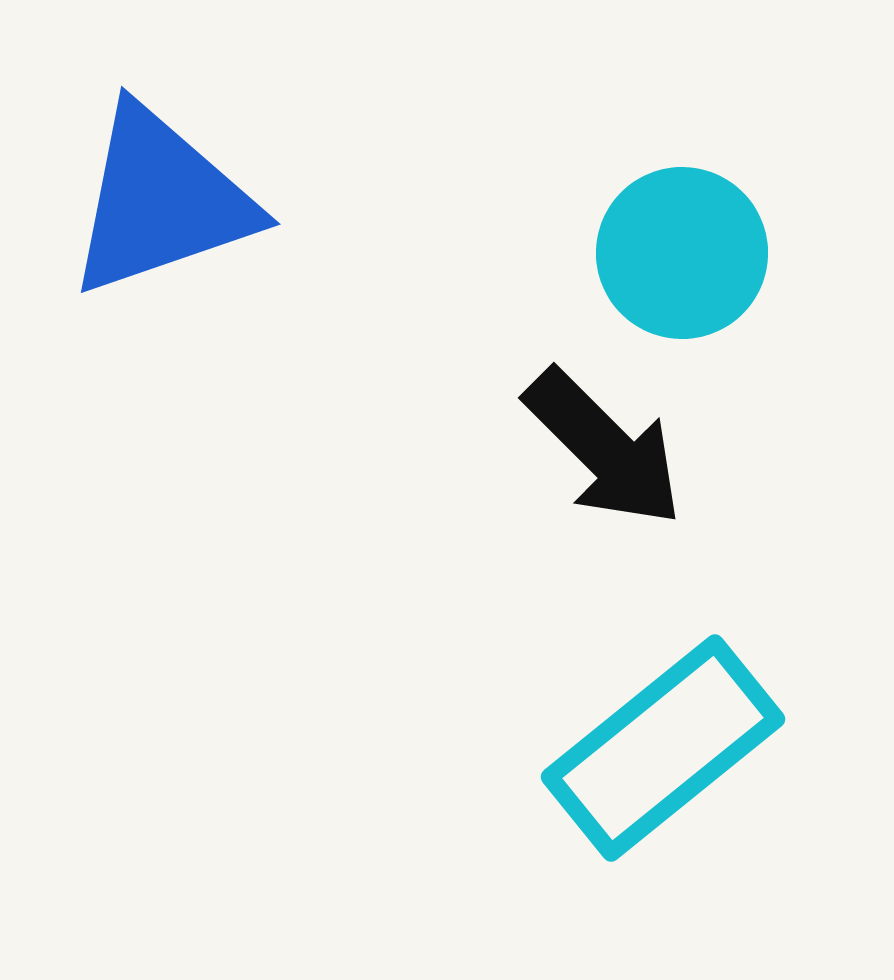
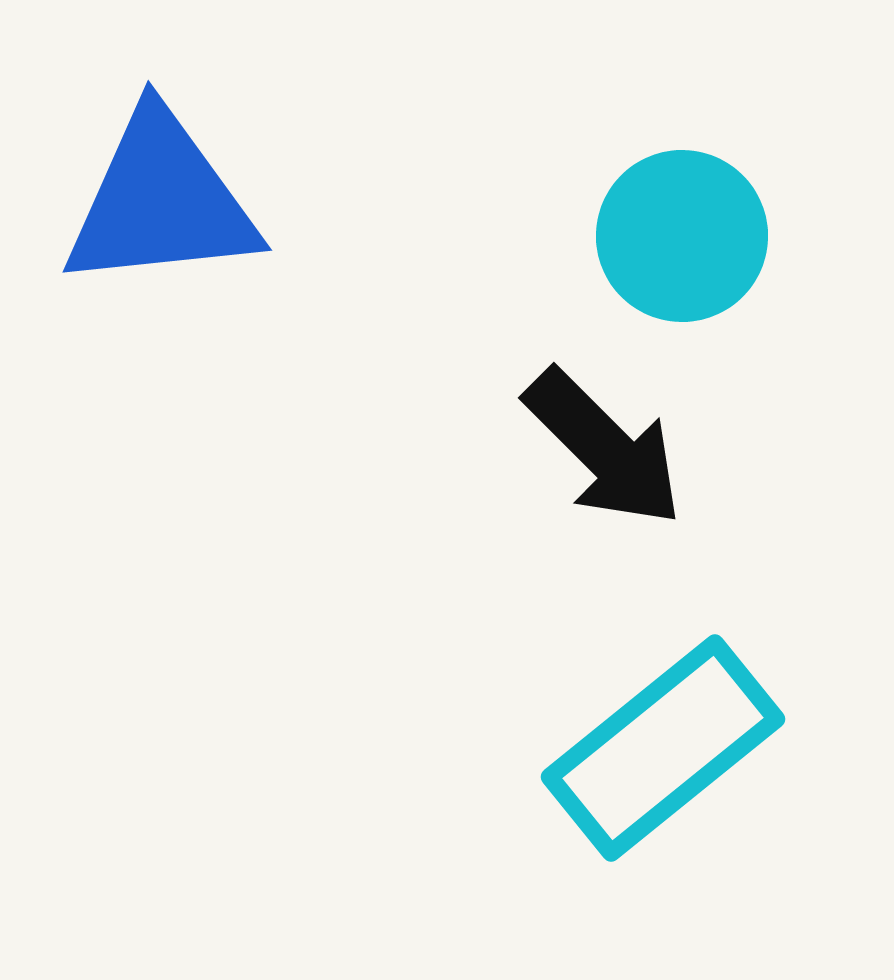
blue triangle: rotated 13 degrees clockwise
cyan circle: moved 17 px up
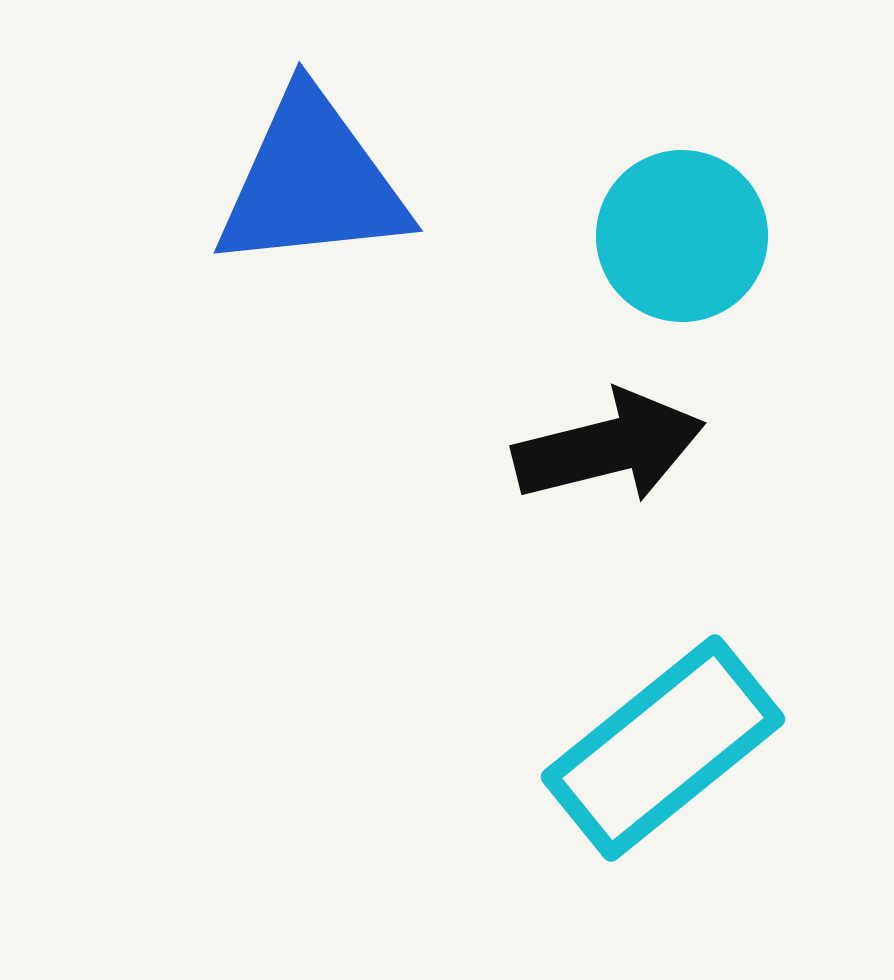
blue triangle: moved 151 px right, 19 px up
black arrow: moved 5 px right, 1 px up; rotated 59 degrees counterclockwise
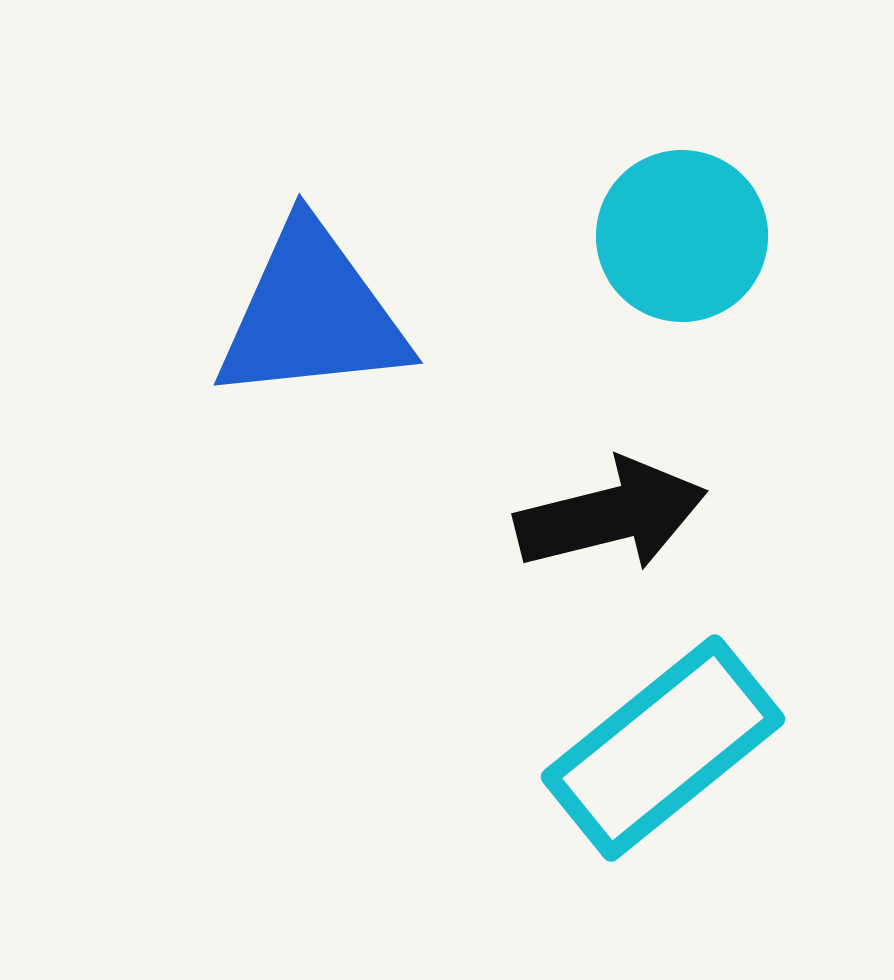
blue triangle: moved 132 px down
black arrow: moved 2 px right, 68 px down
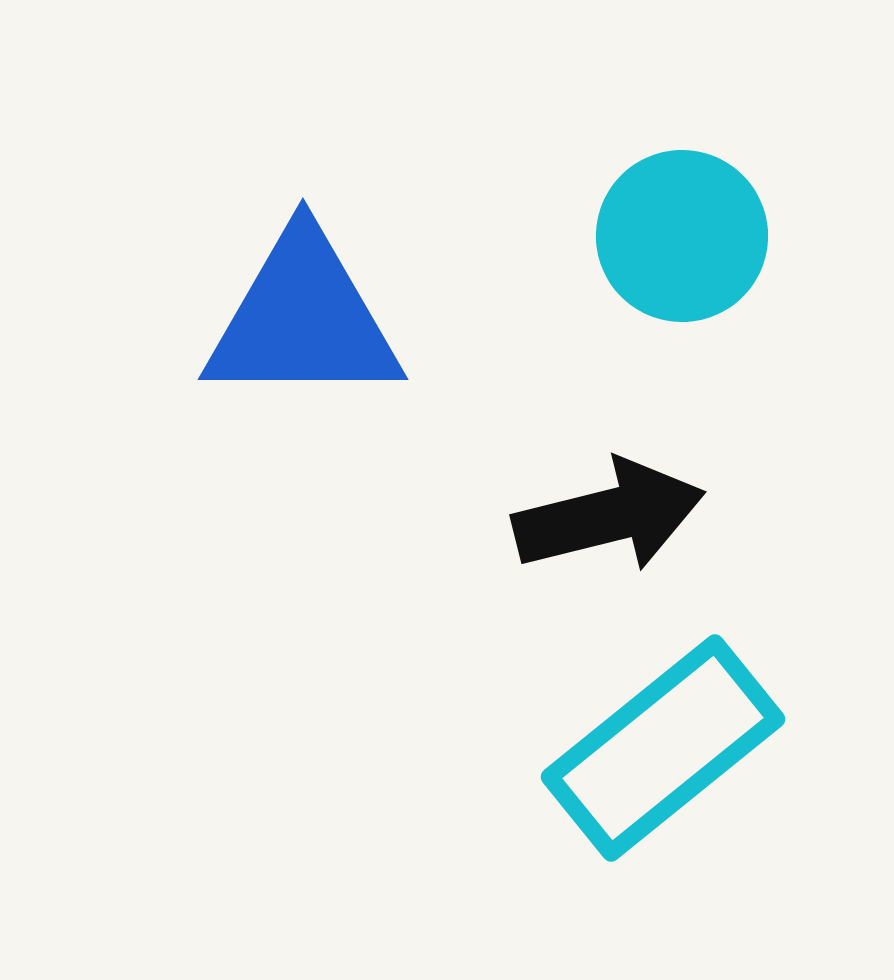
blue triangle: moved 9 px left, 5 px down; rotated 6 degrees clockwise
black arrow: moved 2 px left, 1 px down
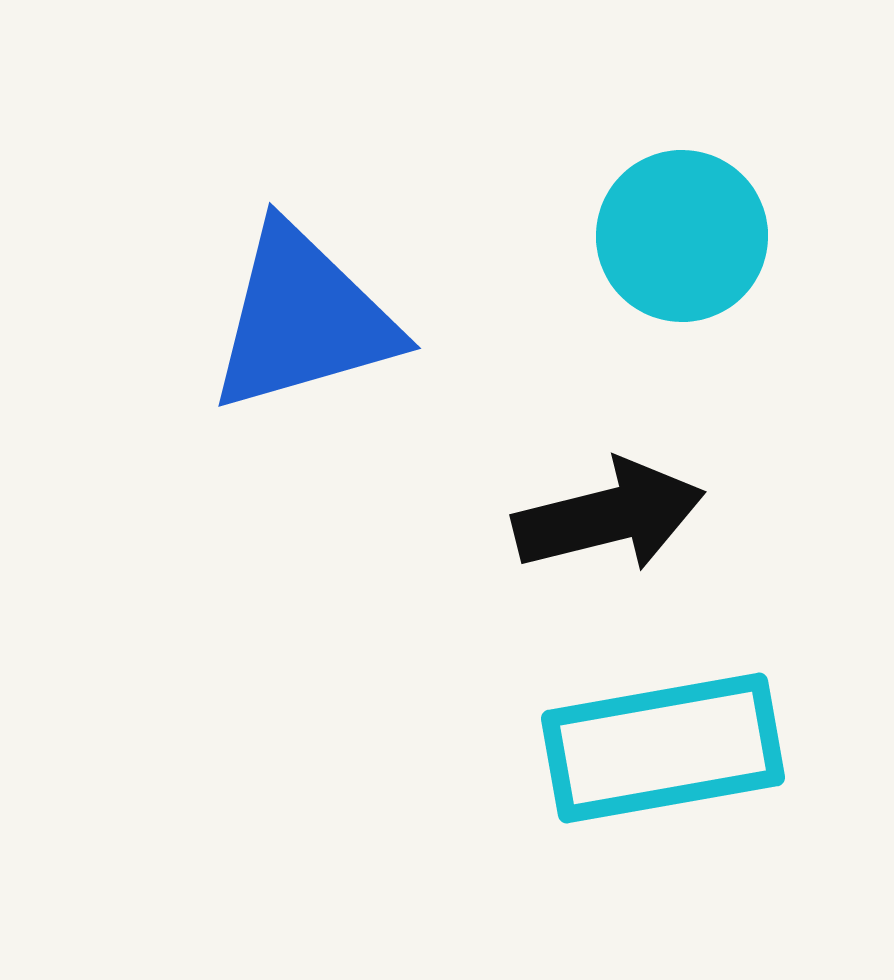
blue triangle: rotated 16 degrees counterclockwise
cyan rectangle: rotated 29 degrees clockwise
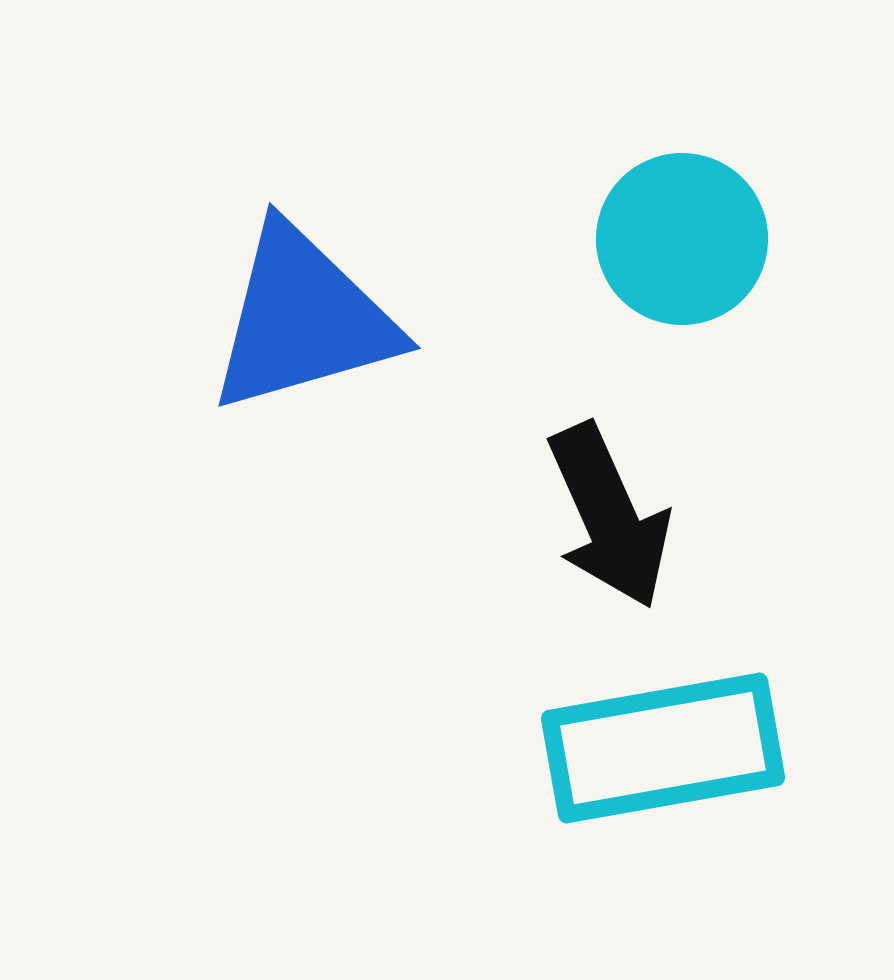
cyan circle: moved 3 px down
black arrow: rotated 80 degrees clockwise
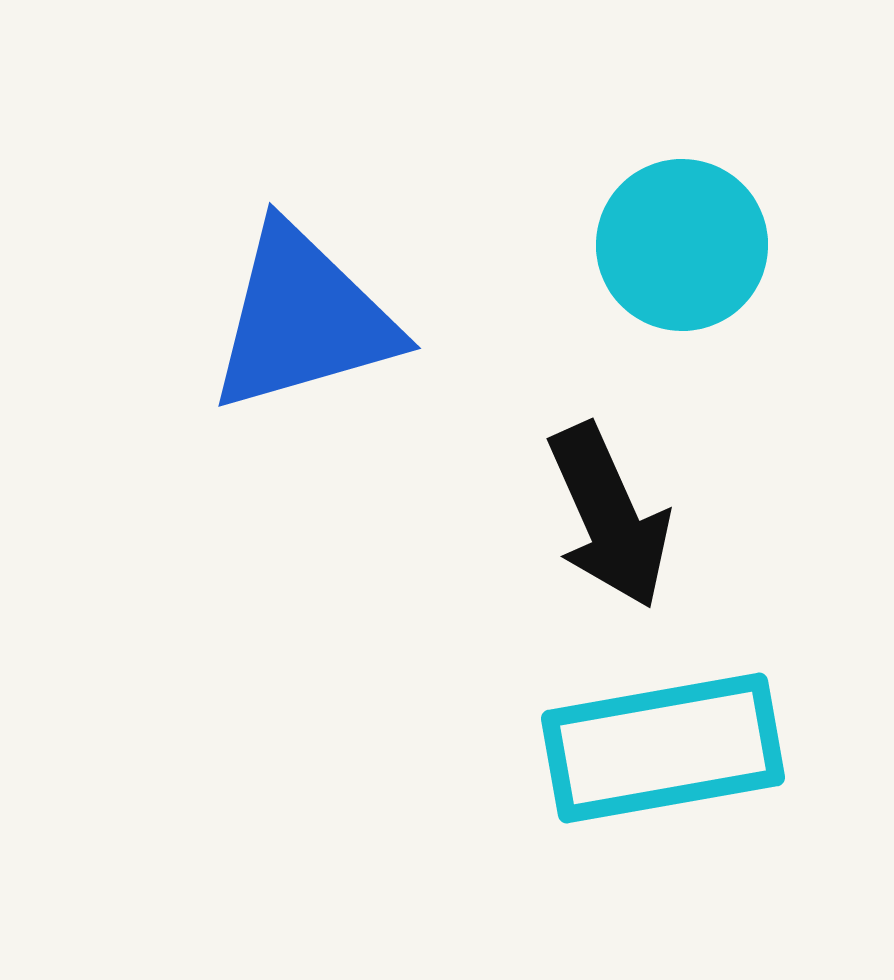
cyan circle: moved 6 px down
